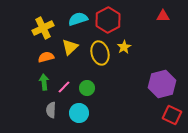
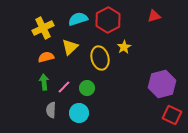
red triangle: moved 9 px left; rotated 16 degrees counterclockwise
yellow ellipse: moved 5 px down
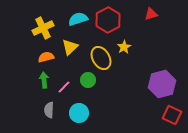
red triangle: moved 3 px left, 2 px up
yellow ellipse: moved 1 px right; rotated 15 degrees counterclockwise
green arrow: moved 2 px up
green circle: moved 1 px right, 8 px up
gray semicircle: moved 2 px left
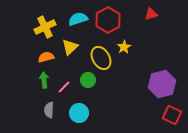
yellow cross: moved 2 px right, 1 px up
